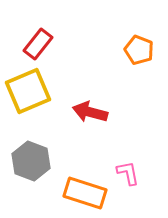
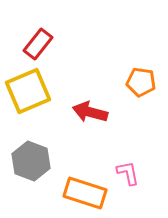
orange pentagon: moved 2 px right, 32 px down; rotated 12 degrees counterclockwise
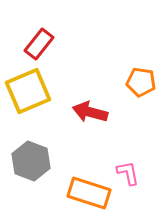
red rectangle: moved 1 px right
orange rectangle: moved 4 px right
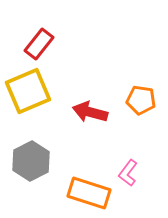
orange pentagon: moved 18 px down
gray hexagon: rotated 12 degrees clockwise
pink L-shape: rotated 132 degrees counterclockwise
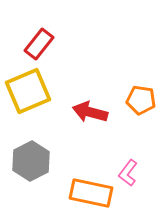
orange rectangle: moved 2 px right; rotated 6 degrees counterclockwise
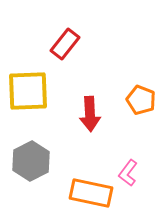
red rectangle: moved 26 px right
yellow square: rotated 21 degrees clockwise
orange pentagon: rotated 12 degrees clockwise
red arrow: moved 2 px down; rotated 108 degrees counterclockwise
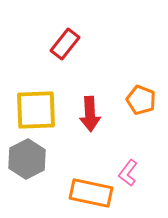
yellow square: moved 8 px right, 19 px down
gray hexagon: moved 4 px left, 2 px up
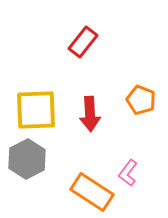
red rectangle: moved 18 px right, 2 px up
orange rectangle: moved 1 px right, 1 px up; rotated 21 degrees clockwise
